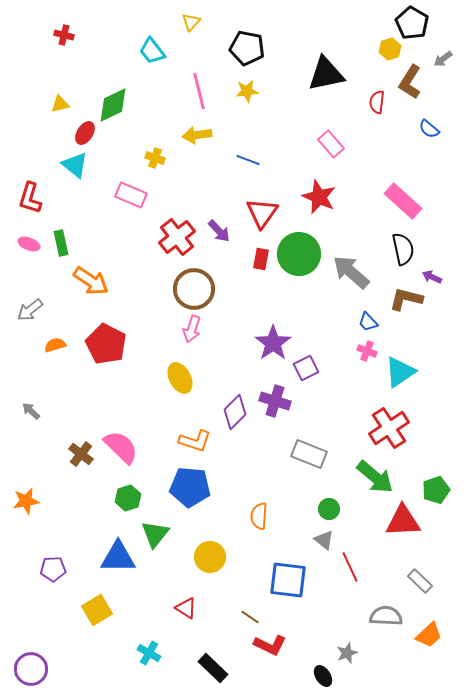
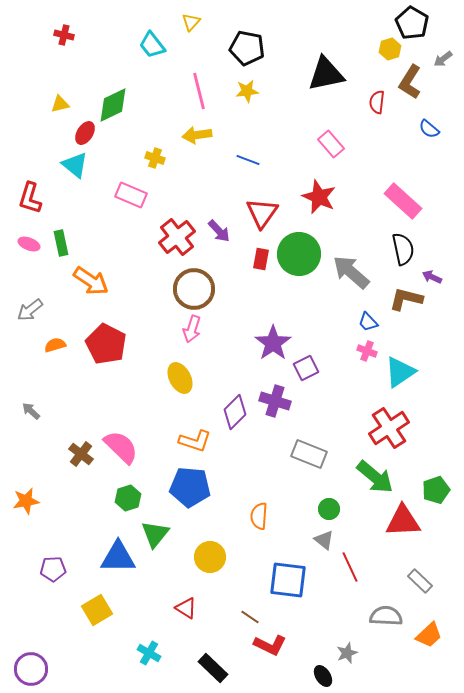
cyan trapezoid at (152, 51): moved 6 px up
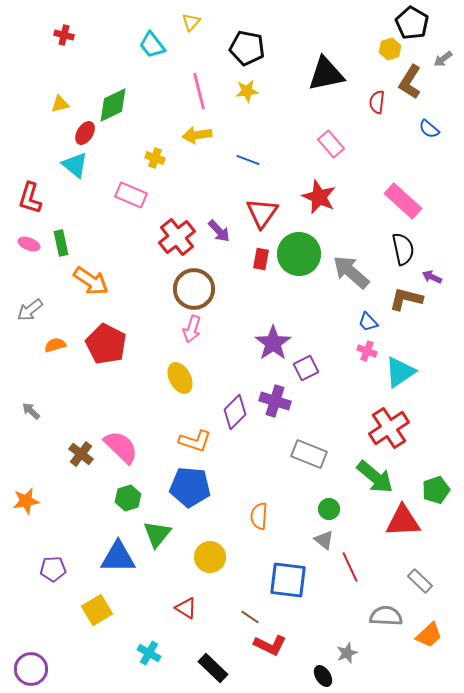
green triangle at (155, 534): moved 2 px right
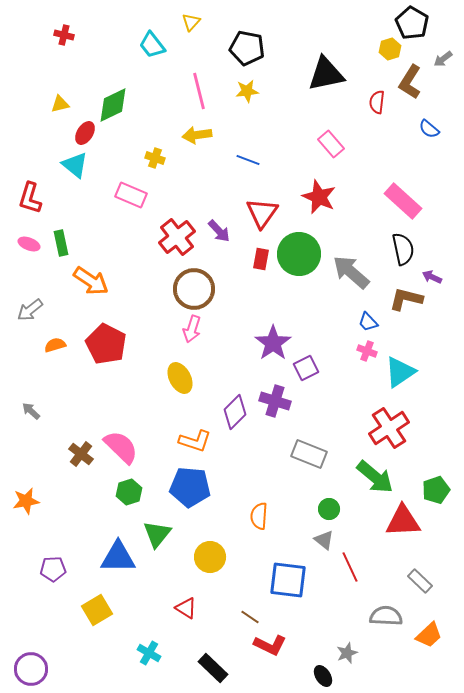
green hexagon at (128, 498): moved 1 px right, 6 px up
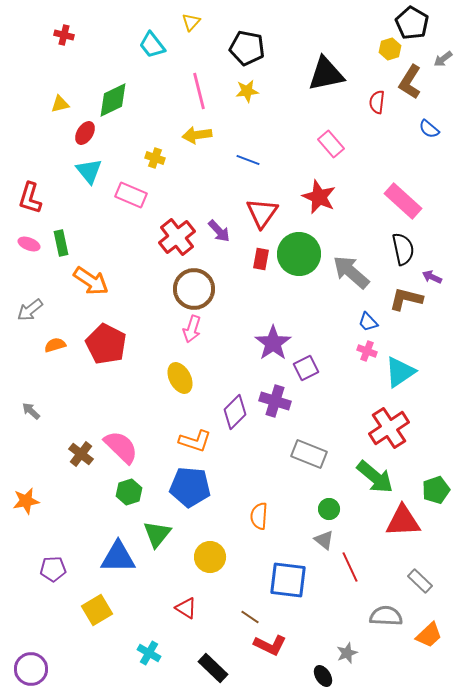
green diamond at (113, 105): moved 5 px up
cyan triangle at (75, 165): moved 14 px right, 6 px down; rotated 12 degrees clockwise
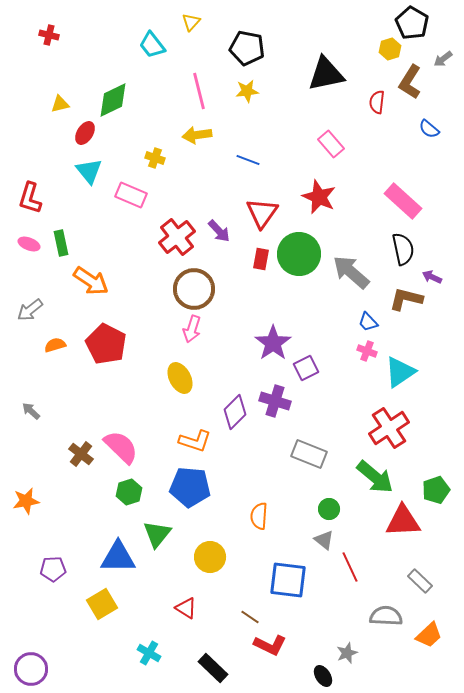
red cross at (64, 35): moved 15 px left
yellow square at (97, 610): moved 5 px right, 6 px up
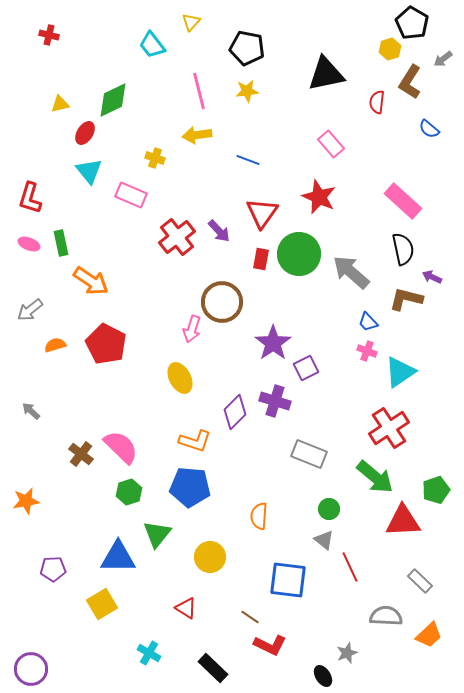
brown circle at (194, 289): moved 28 px right, 13 px down
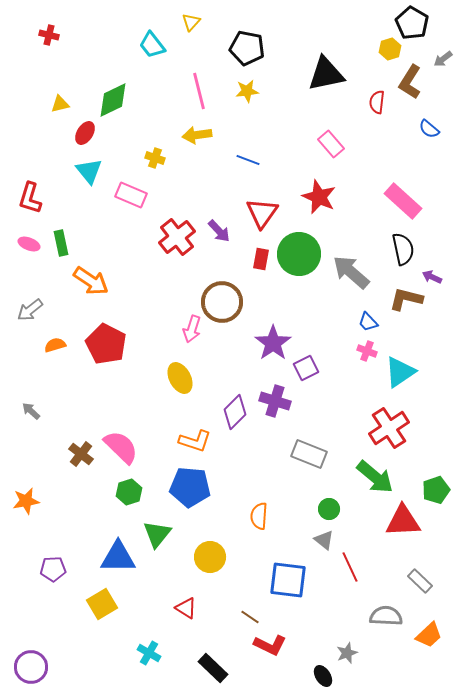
purple circle at (31, 669): moved 2 px up
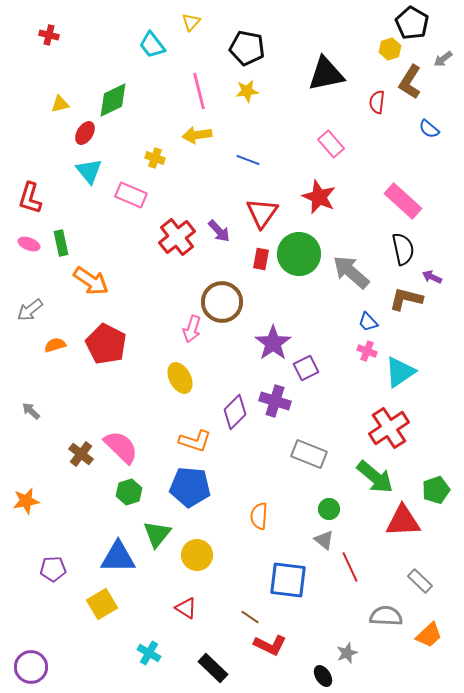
yellow circle at (210, 557): moved 13 px left, 2 px up
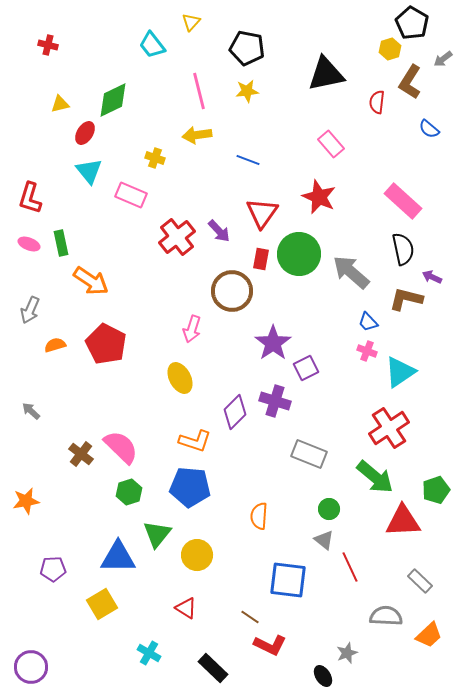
red cross at (49, 35): moved 1 px left, 10 px down
brown circle at (222, 302): moved 10 px right, 11 px up
gray arrow at (30, 310): rotated 28 degrees counterclockwise
